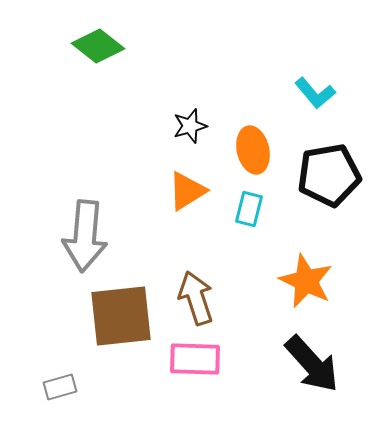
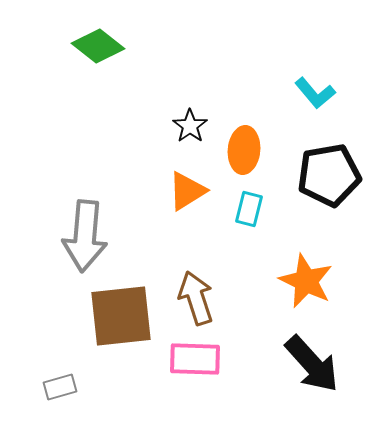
black star: rotated 20 degrees counterclockwise
orange ellipse: moved 9 px left; rotated 18 degrees clockwise
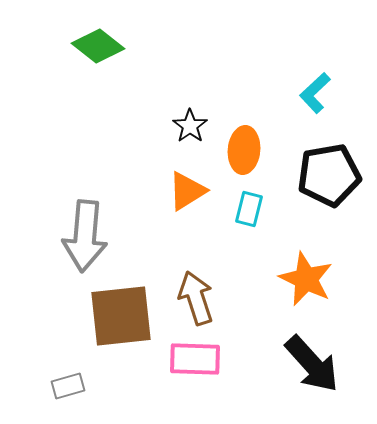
cyan L-shape: rotated 87 degrees clockwise
orange star: moved 2 px up
gray rectangle: moved 8 px right, 1 px up
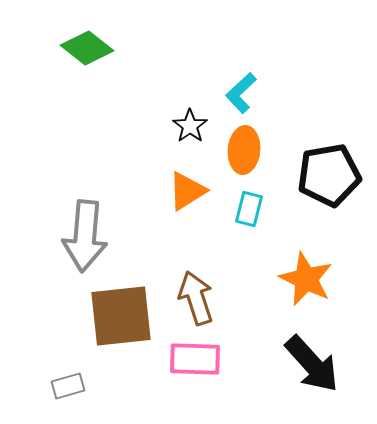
green diamond: moved 11 px left, 2 px down
cyan L-shape: moved 74 px left
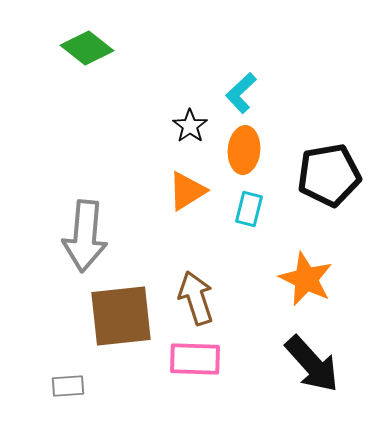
gray rectangle: rotated 12 degrees clockwise
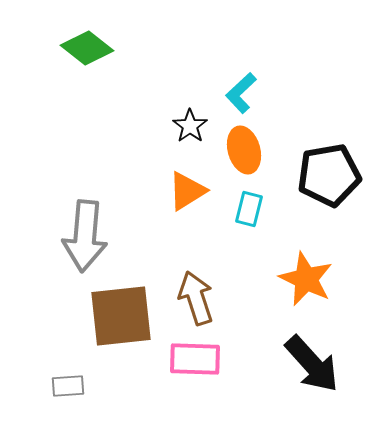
orange ellipse: rotated 21 degrees counterclockwise
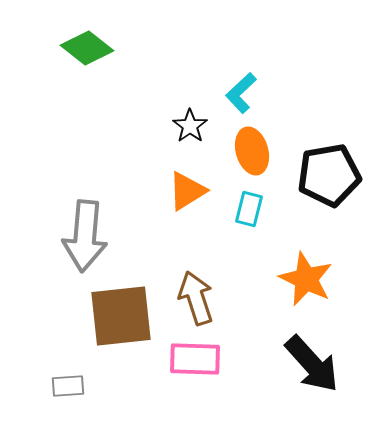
orange ellipse: moved 8 px right, 1 px down
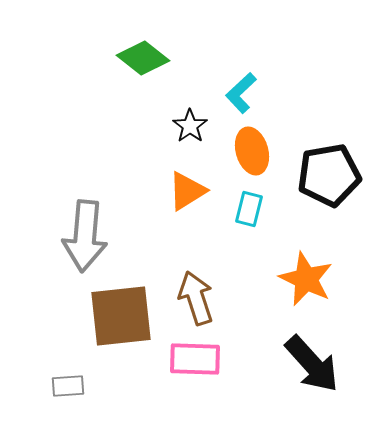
green diamond: moved 56 px right, 10 px down
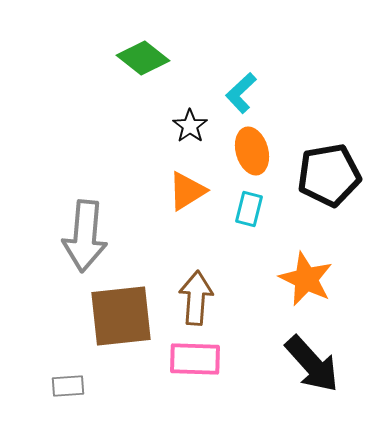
brown arrow: rotated 22 degrees clockwise
